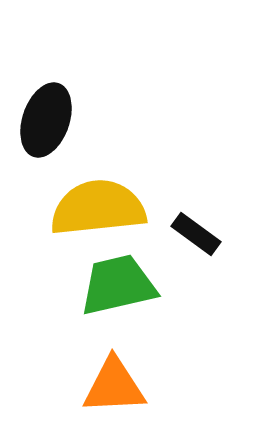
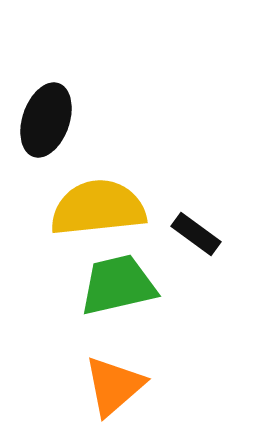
orange triangle: rotated 38 degrees counterclockwise
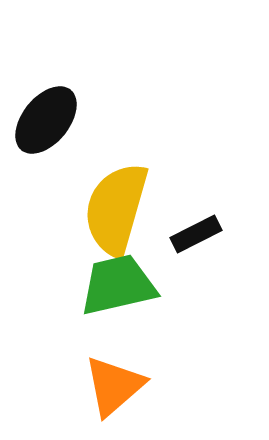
black ellipse: rotated 20 degrees clockwise
yellow semicircle: moved 18 px right, 1 px down; rotated 68 degrees counterclockwise
black rectangle: rotated 63 degrees counterclockwise
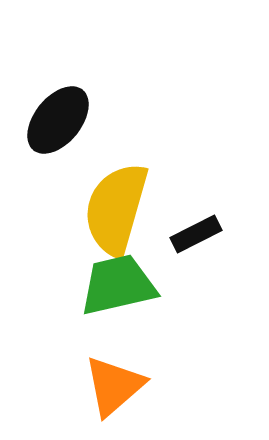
black ellipse: moved 12 px right
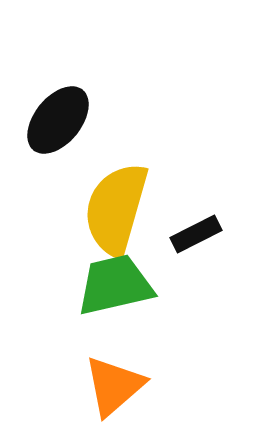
green trapezoid: moved 3 px left
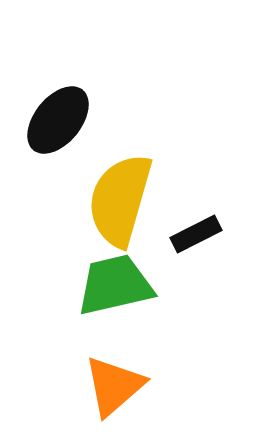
yellow semicircle: moved 4 px right, 9 px up
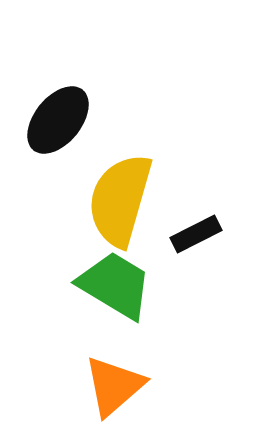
green trapezoid: rotated 44 degrees clockwise
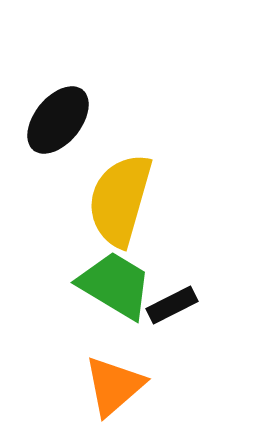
black rectangle: moved 24 px left, 71 px down
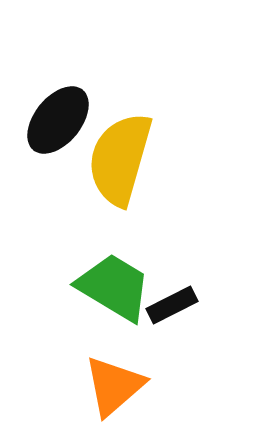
yellow semicircle: moved 41 px up
green trapezoid: moved 1 px left, 2 px down
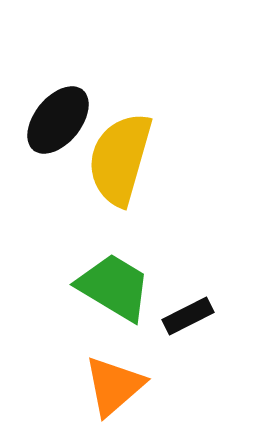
black rectangle: moved 16 px right, 11 px down
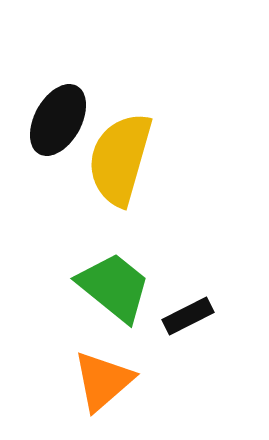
black ellipse: rotated 10 degrees counterclockwise
green trapezoid: rotated 8 degrees clockwise
orange triangle: moved 11 px left, 5 px up
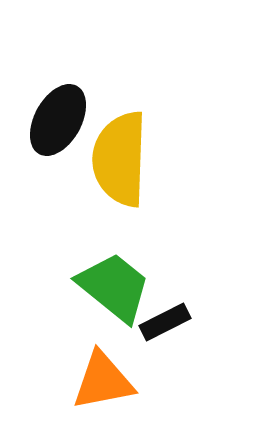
yellow semicircle: rotated 14 degrees counterclockwise
black rectangle: moved 23 px left, 6 px down
orange triangle: rotated 30 degrees clockwise
